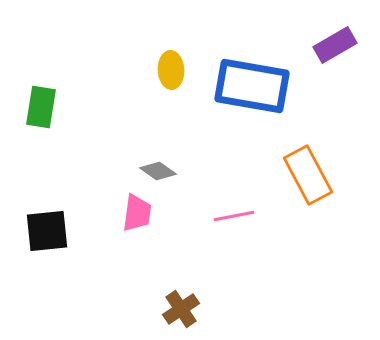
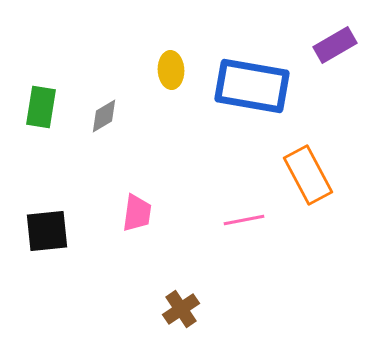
gray diamond: moved 54 px left, 55 px up; rotated 66 degrees counterclockwise
pink line: moved 10 px right, 4 px down
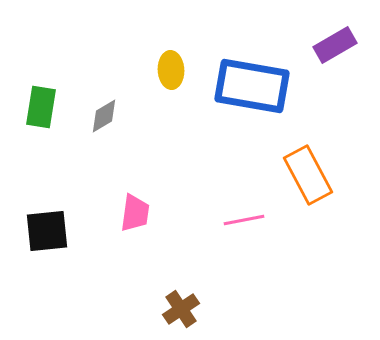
pink trapezoid: moved 2 px left
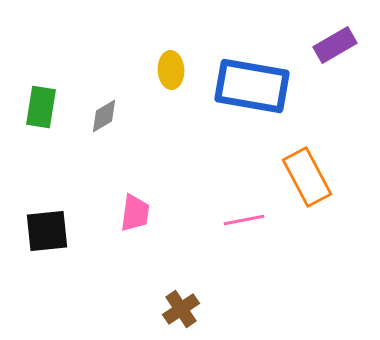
orange rectangle: moved 1 px left, 2 px down
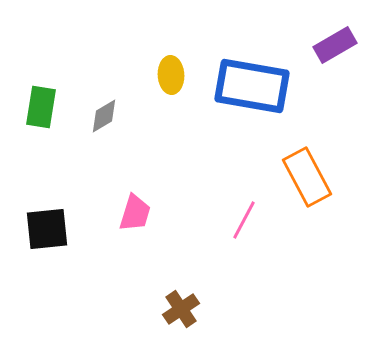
yellow ellipse: moved 5 px down
pink trapezoid: rotated 9 degrees clockwise
pink line: rotated 51 degrees counterclockwise
black square: moved 2 px up
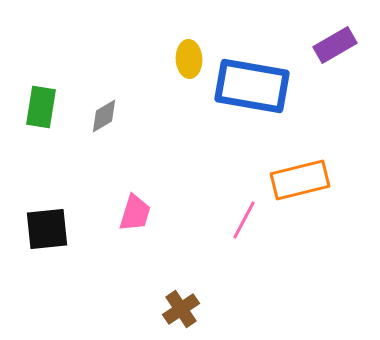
yellow ellipse: moved 18 px right, 16 px up
orange rectangle: moved 7 px left, 3 px down; rotated 76 degrees counterclockwise
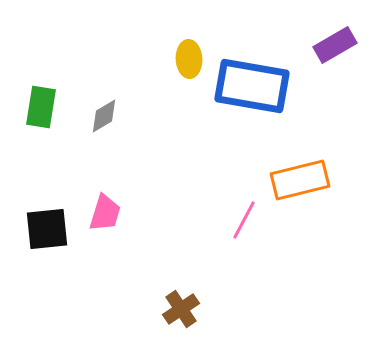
pink trapezoid: moved 30 px left
